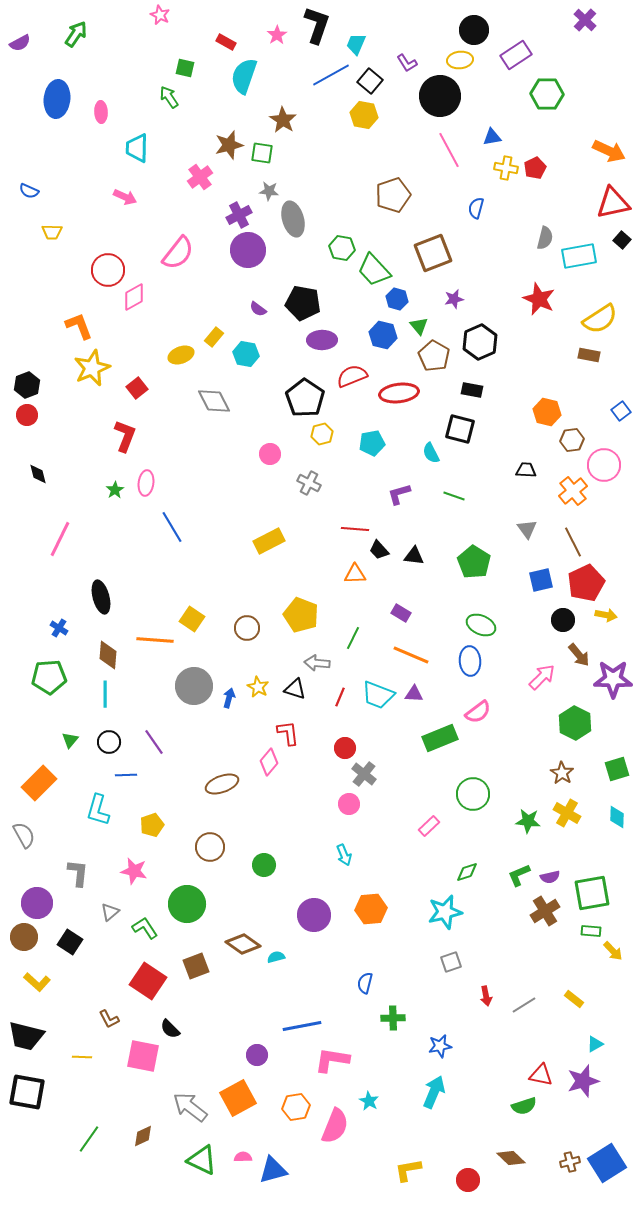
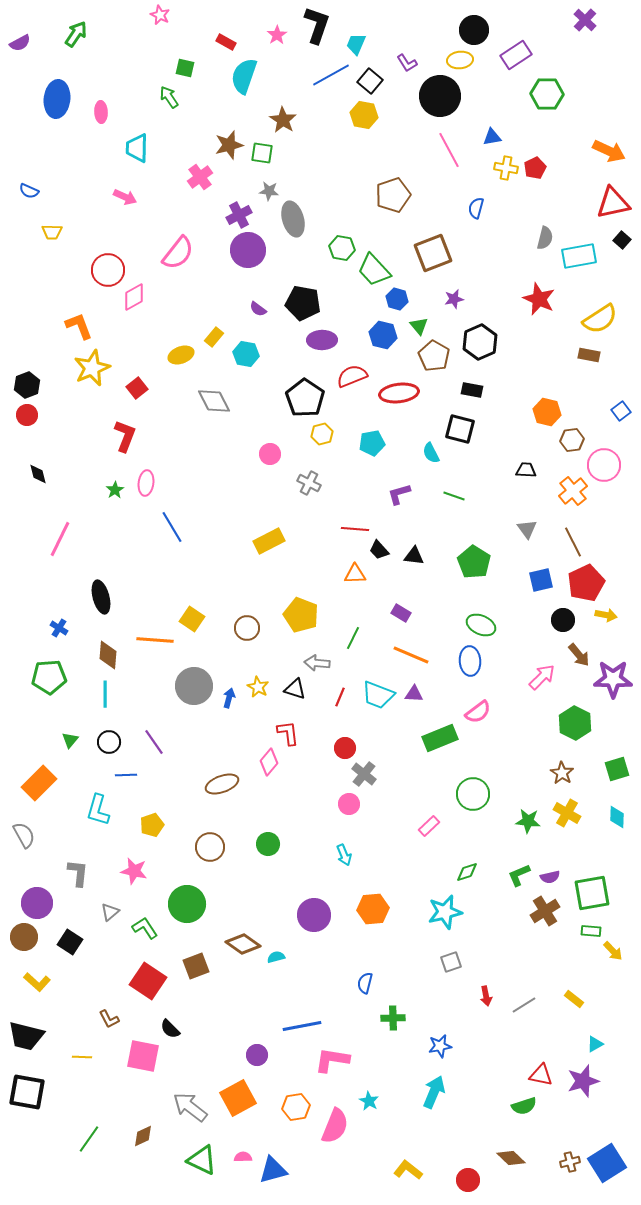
green circle at (264, 865): moved 4 px right, 21 px up
orange hexagon at (371, 909): moved 2 px right
yellow L-shape at (408, 1170): rotated 48 degrees clockwise
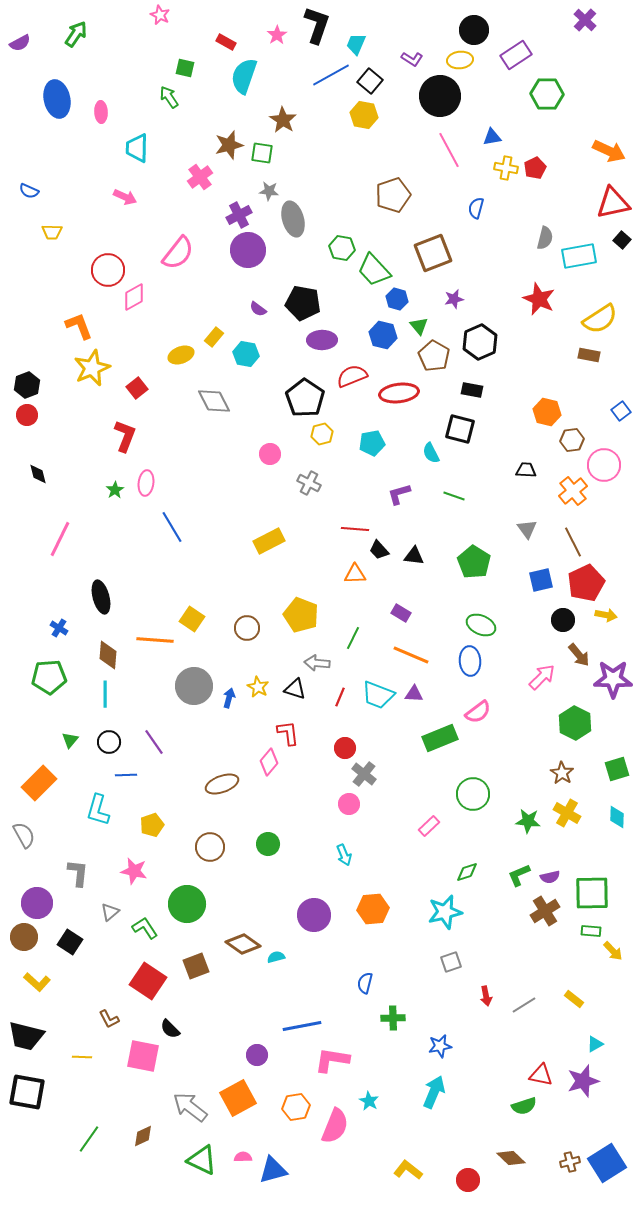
purple L-shape at (407, 63): moved 5 px right, 4 px up; rotated 25 degrees counterclockwise
blue ellipse at (57, 99): rotated 18 degrees counterclockwise
green square at (592, 893): rotated 9 degrees clockwise
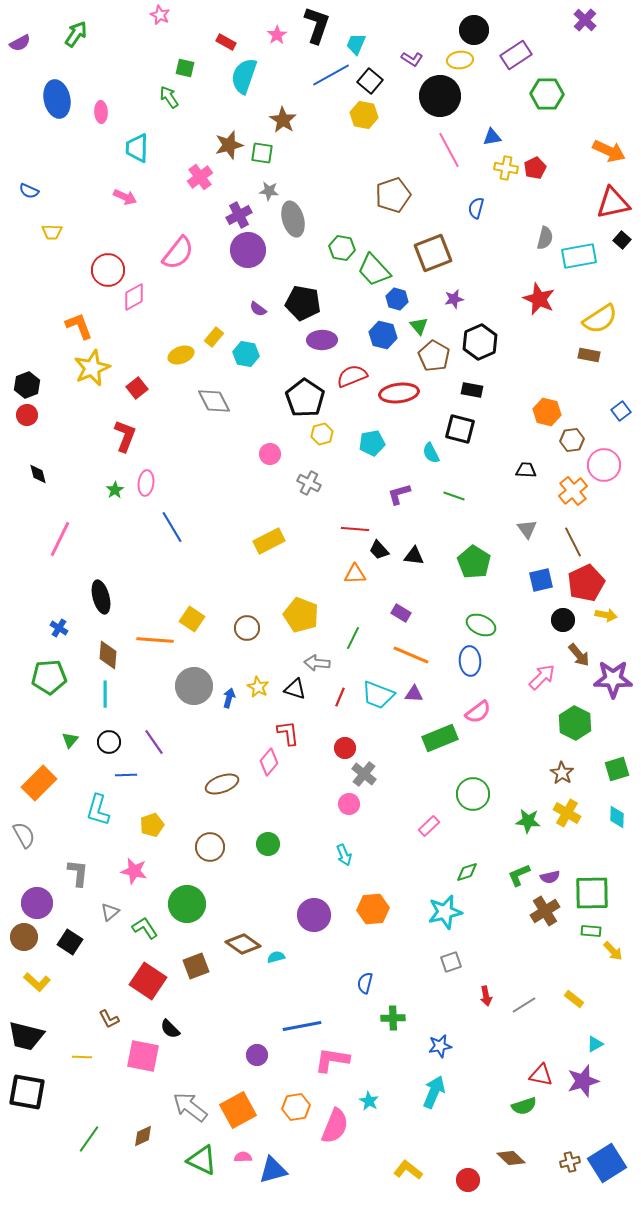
orange square at (238, 1098): moved 12 px down
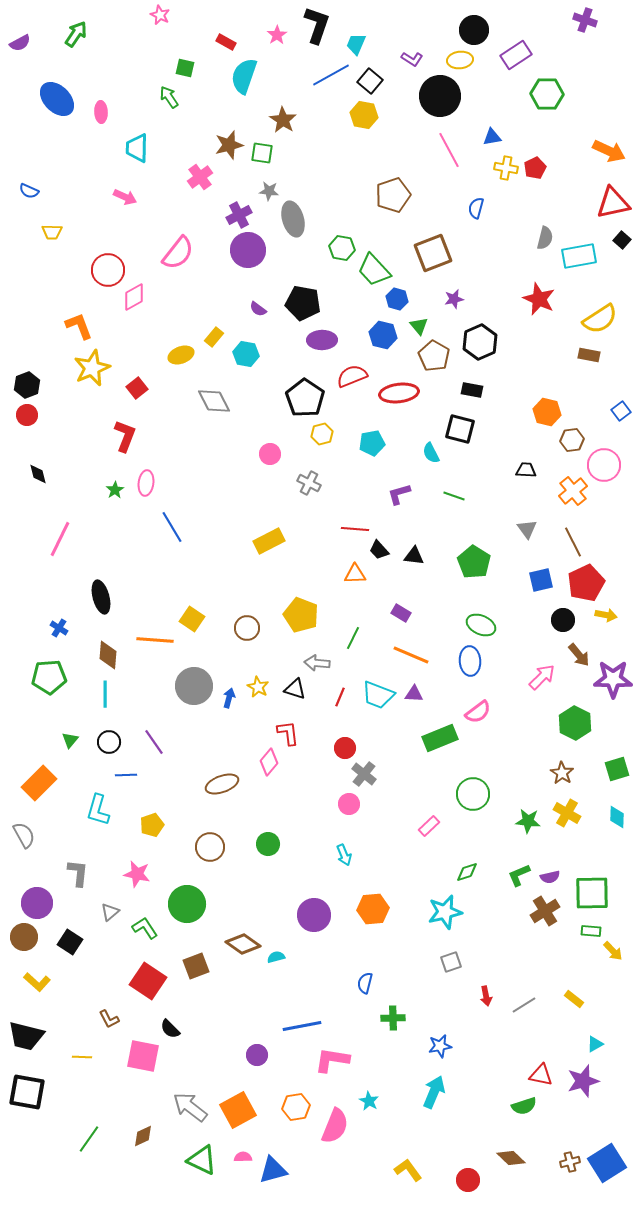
purple cross at (585, 20): rotated 25 degrees counterclockwise
blue ellipse at (57, 99): rotated 33 degrees counterclockwise
pink star at (134, 871): moved 3 px right, 3 px down
yellow L-shape at (408, 1170): rotated 16 degrees clockwise
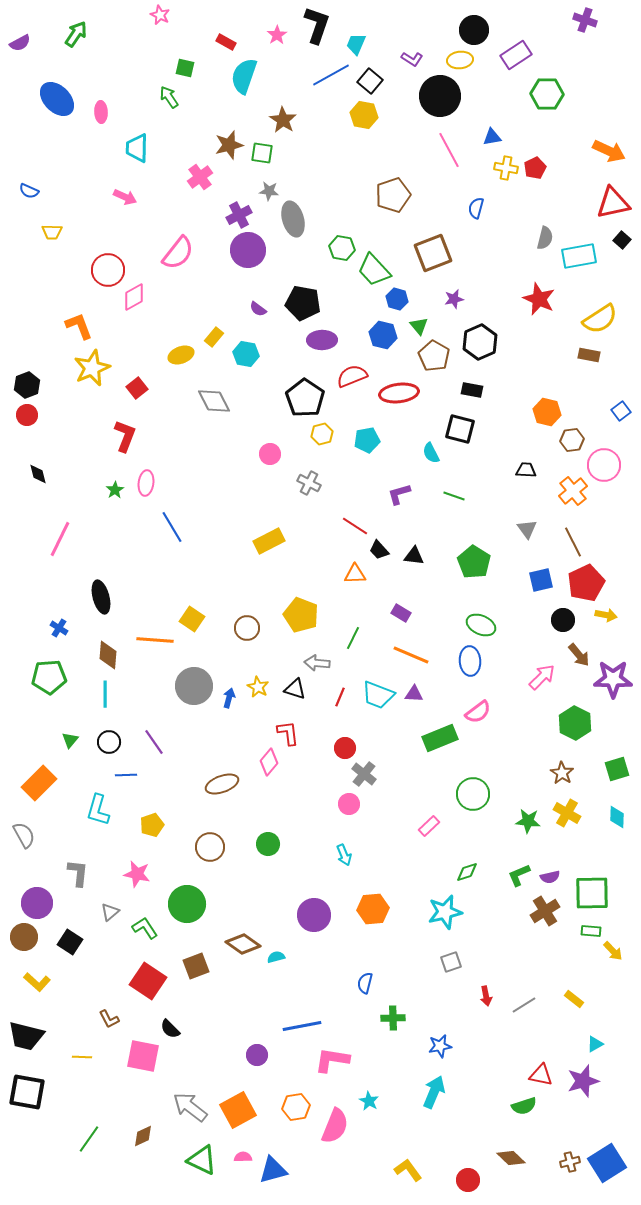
cyan pentagon at (372, 443): moved 5 px left, 3 px up
red line at (355, 529): moved 3 px up; rotated 28 degrees clockwise
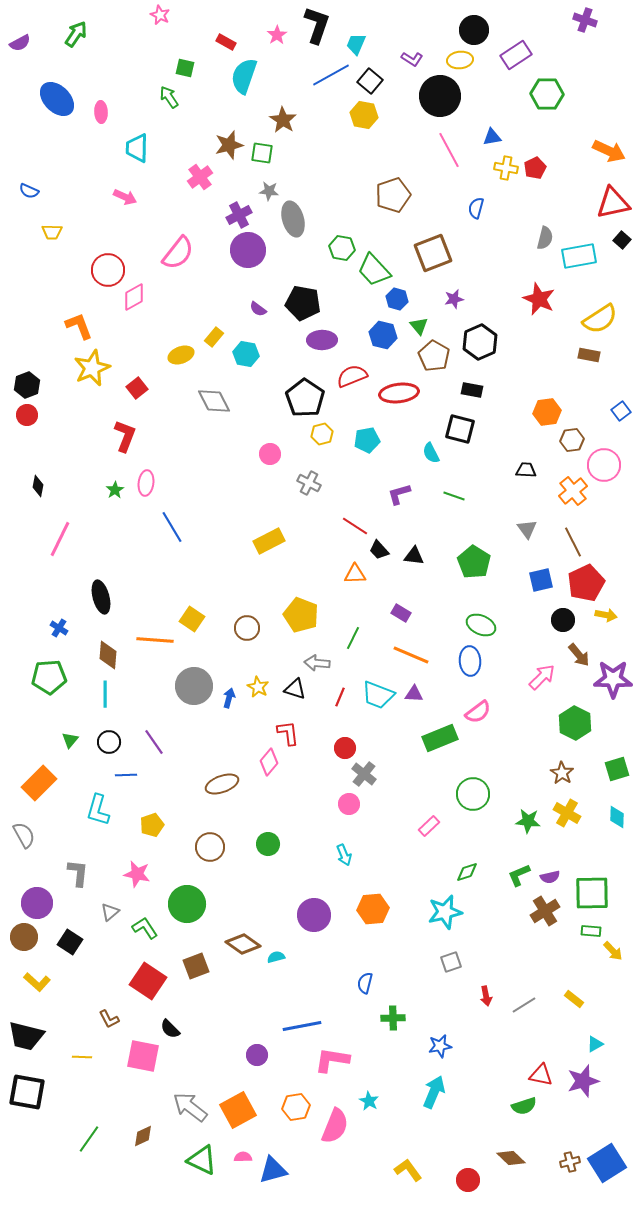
orange hexagon at (547, 412): rotated 20 degrees counterclockwise
black diamond at (38, 474): moved 12 px down; rotated 25 degrees clockwise
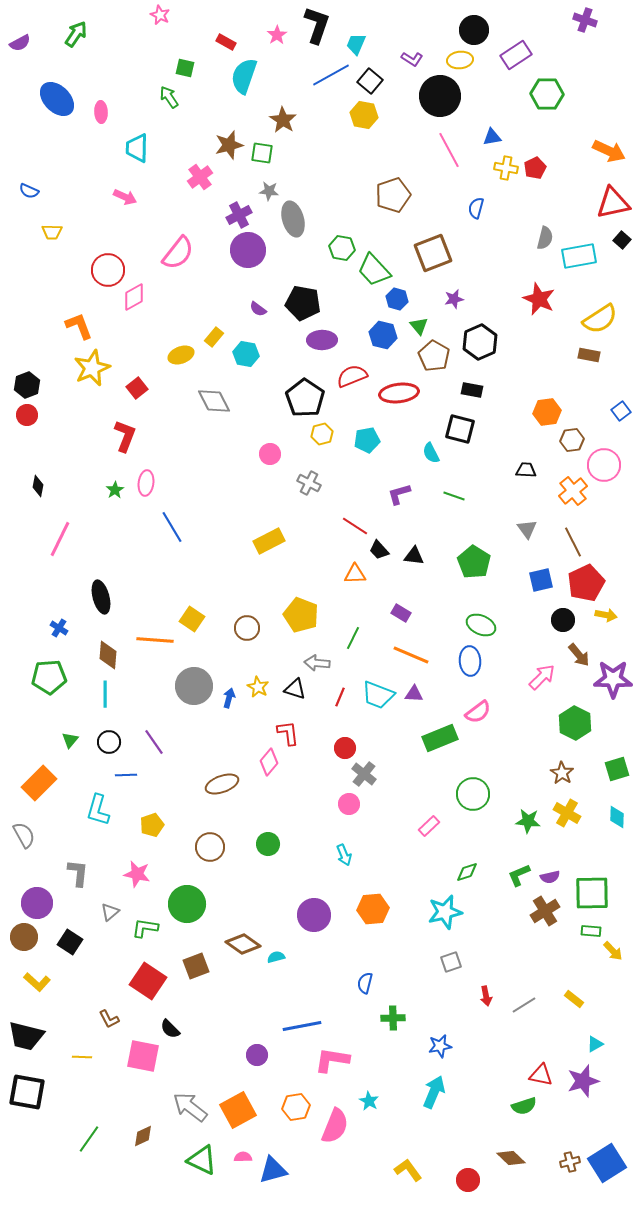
green L-shape at (145, 928): rotated 48 degrees counterclockwise
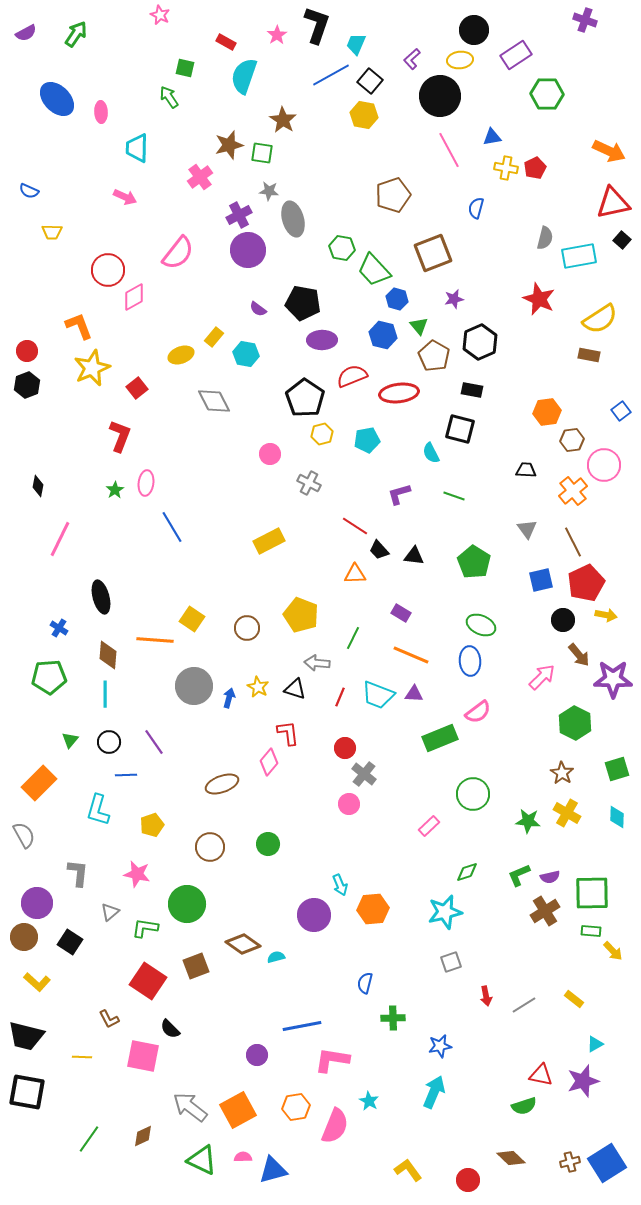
purple semicircle at (20, 43): moved 6 px right, 10 px up
purple L-shape at (412, 59): rotated 105 degrees clockwise
red circle at (27, 415): moved 64 px up
red L-shape at (125, 436): moved 5 px left
cyan arrow at (344, 855): moved 4 px left, 30 px down
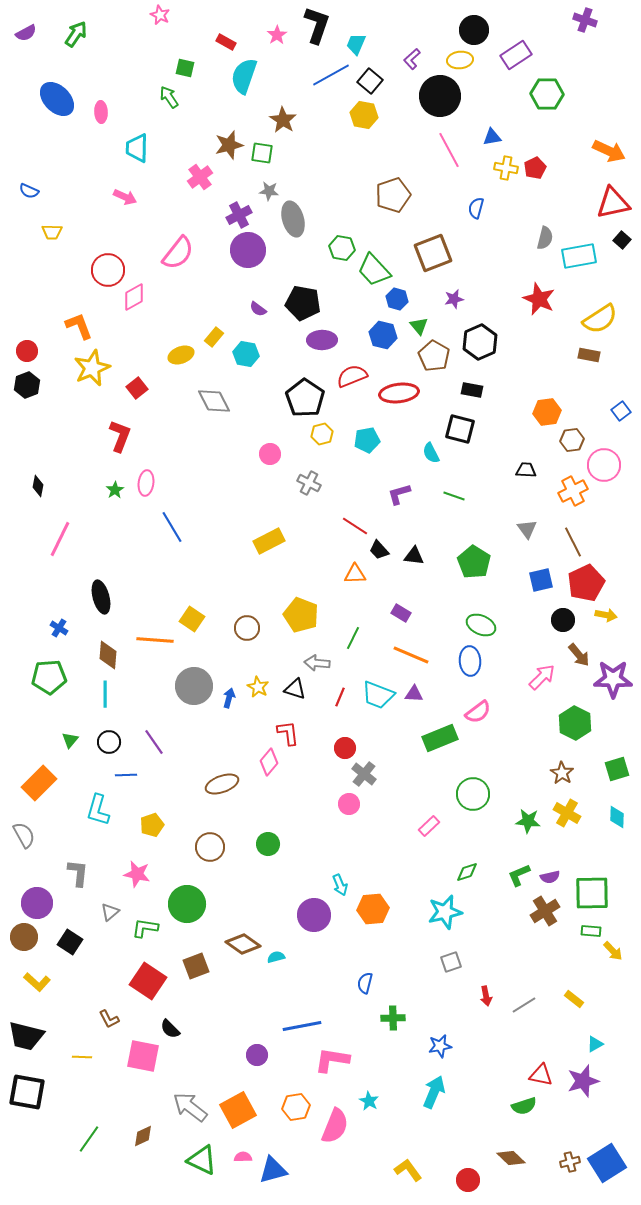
orange cross at (573, 491): rotated 12 degrees clockwise
